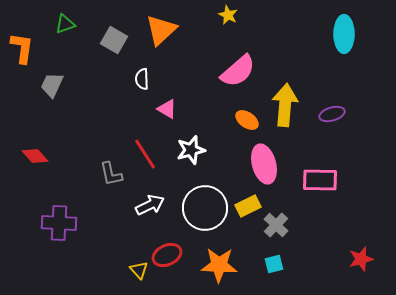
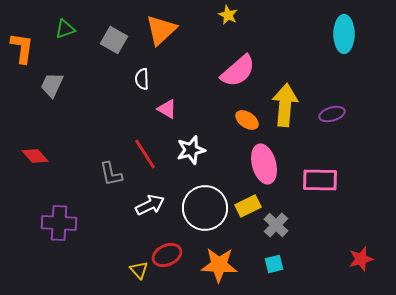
green triangle: moved 5 px down
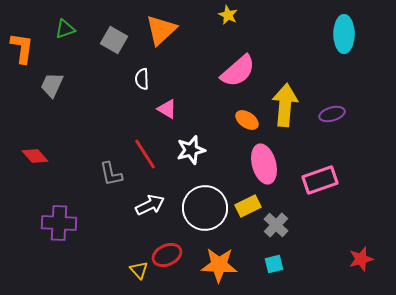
pink rectangle: rotated 20 degrees counterclockwise
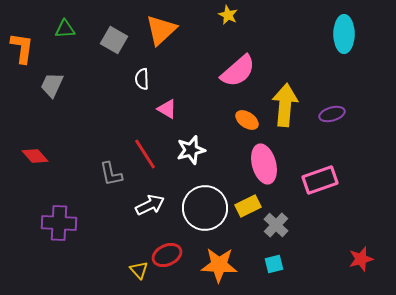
green triangle: rotated 15 degrees clockwise
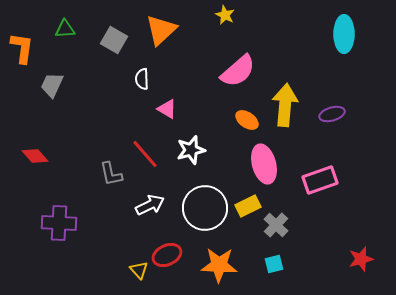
yellow star: moved 3 px left
red line: rotated 8 degrees counterclockwise
